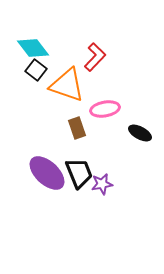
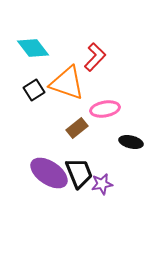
black square: moved 2 px left, 20 px down; rotated 20 degrees clockwise
orange triangle: moved 2 px up
brown rectangle: rotated 70 degrees clockwise
black ellipse: moved 9 px left, 9 px down; rotated 15 degrees counterclockwise
purple ellipse: moved 2 px right; rotated 9 degrees counterclockwise
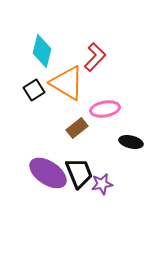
cyan diamond: moved 9 px right, 3 px down; rotated 52 degrees clockwise
orange triangle: rotated 12 degrees clockwise
purple ellipse: moved 1 px left
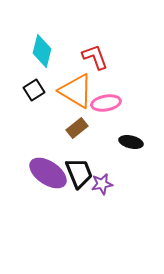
red L-shape: rotated 64 degrees counterclockwise
orange triangle: moved 9 px right, 8 px down
pink ellipse: moved 1 px right, 6 px up
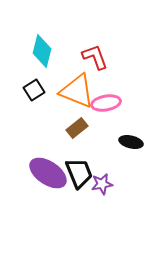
orange triangle: moved 1 px right; rotated 9 degrees counterclockwise
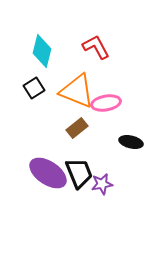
red L-shape: moved 1 px right, 10 px up; rotated 8 degrees counterclockwise
black square: moved 2 px up
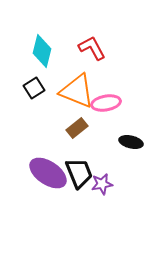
red L-shape: moved 4 px left, 1 px down
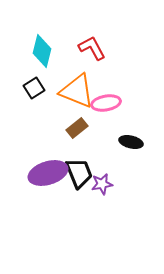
purple ellipse: rotated 51 degrees counterclockwise
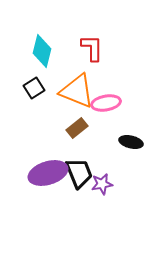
red L-shape: rotated 28 degrees clockwise
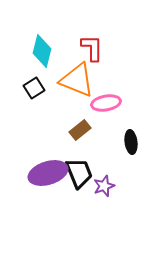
orange triangle: moved 11 px up
brown rectangle: moved 3 px right, 2 px down
black ellipse: rotated 70 degrees clockwise
purple star: moved 2 px right, 2 px down; rotated 10 degrees counterclockwise
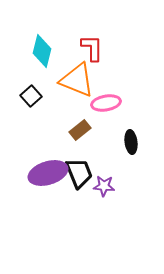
black square: moved 3 px left, 8 px down; rotated 10 degrees counterclockwise
purple star: rotated 25 degrees clockwise
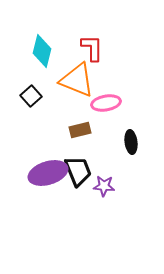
brown rectangle: rotated 25 degrees clockwise
black trapezoid: moved 1 px left, 2 px up
